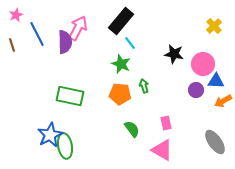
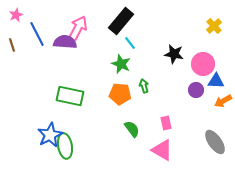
purple semicircle: rotated 85 degrees counterclockwise
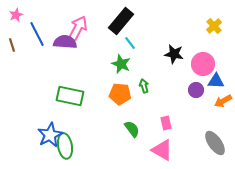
gray ellipse: moved 1 px down
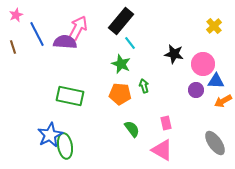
brown line: moved 1 px right, 2 px down
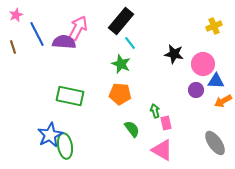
yellow cross: rotated 21 degrees clockwise
purple semicircle: moved 1 px left
green arrow: moved 11 px right, 25 px down
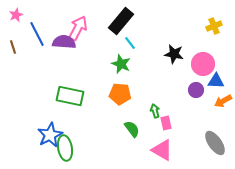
green ellipse: moved 2 px down
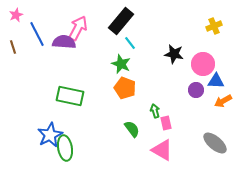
orange pentagon: moved 5 px right, 6 px up; rotated 15 degrees clockwise
gray ellipse: rotated 15 degrees counterclockwise
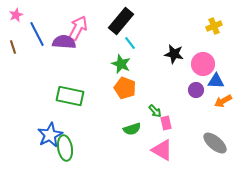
green arrow: rotated 152 degrees clockwise
green semicircle: rotated 108 degrees clockwise
